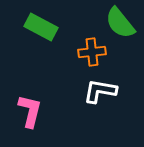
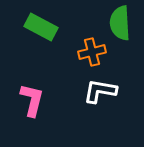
green semicircle: rotated 36 degrees clockwise
orange cross: rotated 8 degrees counterclockwise
pink L-shape: moved 2 px right, 11 px up
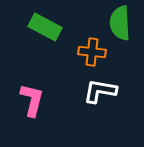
green rectangle: moved 4 px right
orange cross: rotated 20 degrees clockwise
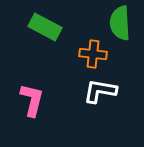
orange cross: moved 1 px right, 2 px down
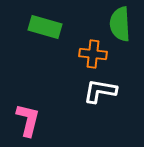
green semicircle: moved 1 px down
green rectangle: rotated 12 degrees counterclockwise
pink L-shape: moved 4 px left, 20 px down
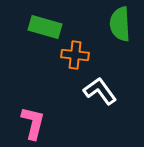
orange cross: moved 18 px left, 1 px down
white L-shape: rotated 44 degrees clockwise
pink L-shape: moved 5 px right, 3 px down
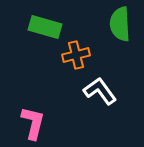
orange cross: moved 1 px right; rotated 20 degrees counterclockwise
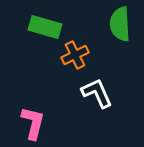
orange cross: moved 1 px left; rotated 12 degrees counterclockwise
white L-shape: moved 3 px left, 2 px down; rotated 12 degrees clockwise
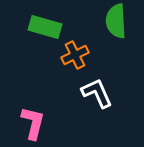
green semicircle: moved 4 px left, 3 px up
